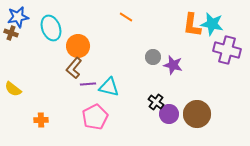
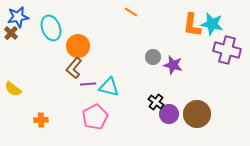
orange line: moved 5 px right, 5 px up
brown cross: rotated 24 degrees clockwise
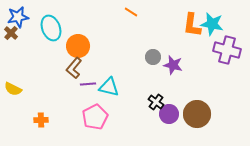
yellow semicircle: rotated 12 degrees counterclockwise
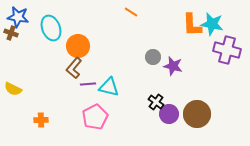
blue star: rotated 20 degrees clockwise
orange L-shape: rotated 10 degrees counterclockwise
brown cross: rotated 24 degrees counterclockwise
purple star: moved 1 px down
